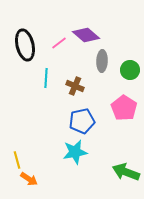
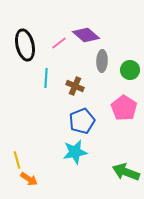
blue pentagon: rotated 10 degrees counterclockwise
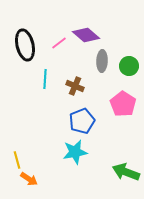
green circle: moved 1 px left, 4 px up
cyan line: moved 1 px left, 1 px down
pink pentagon: moved 1 px left, 4 px up
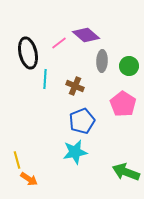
black ellipse: moved 3 px right, 8 px down
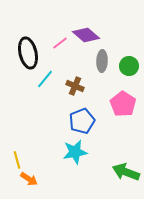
pink line: moved 1 px right
cyan line: rotated 36 degrees clockwise
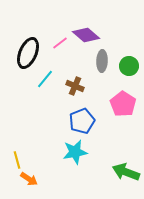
black ellipse: rotated 36 degrees clockwise
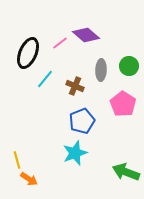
gray ellipse: moved 1 px left, 9 px down
cyan star: moved 1 px down; rotated 10 degrees counterclockwise
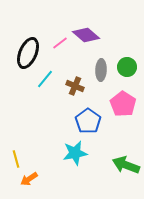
green circle: moved 2 px left, 1 px down
blue pentagon: moved 6 px right; rotated 15 degrees counterclockwise
cyan star: rotated 10 degrees clockwise
yellow line: moved 1 px left, 1 px up
green arrow: moved 7 px up
orange arrow: rotated 114 degrees clockwise
